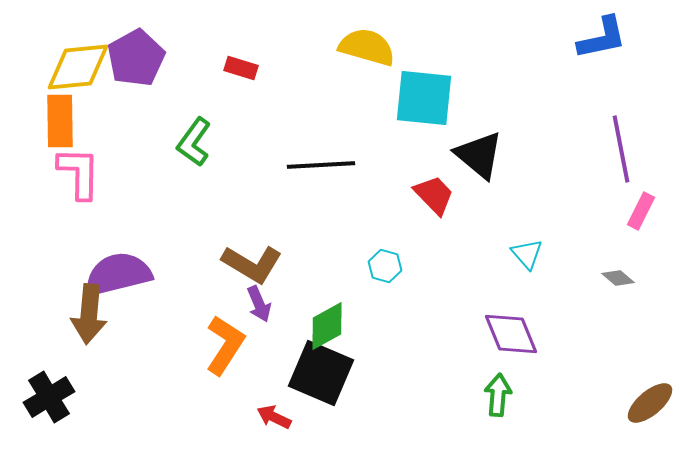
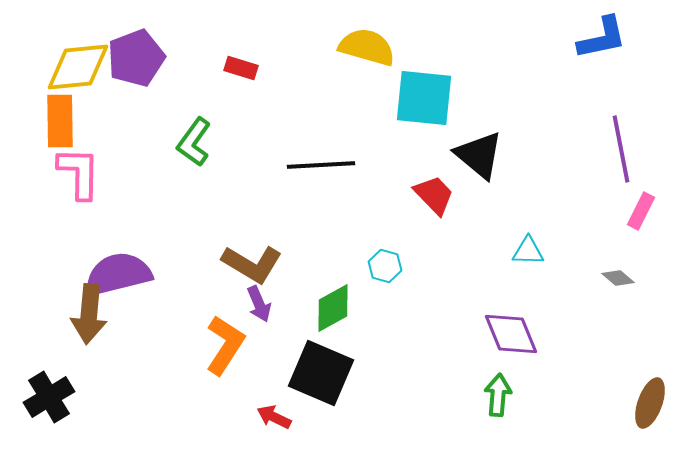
purple pentagon: rotated 8 degrees clockwise
cyan triangle: moved 1 px right, 3 px up; rotated 48 degrees counterclockwise
green diamond: moved 6 px right, 18 px up
brown ellipse: rotated 30 degrees counterclockwise
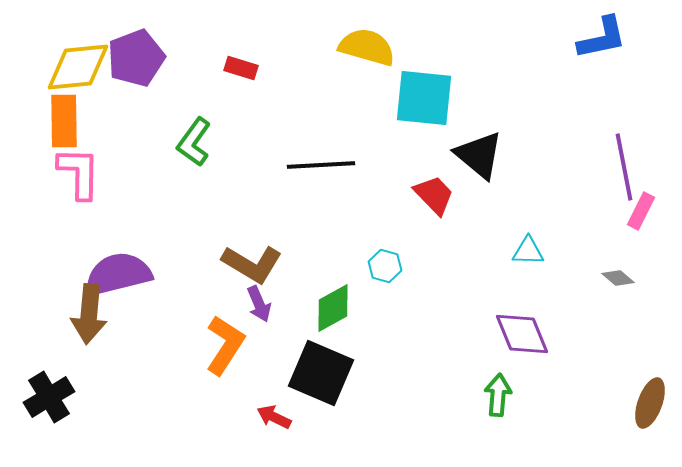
orange rectangle: moved 4 px right
purple line: moved 3 px right, 18 px down
purple diamond: moved 11 px right
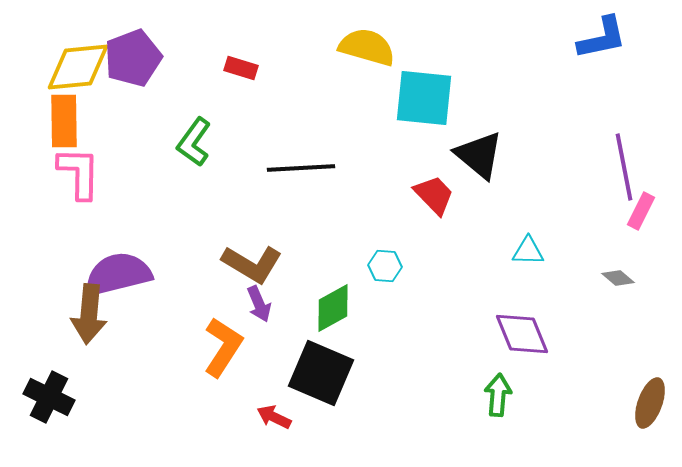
purple pentagon: moved 3 px left
black line: moved 20 px left, 3 px down
cyan hexagon: rotated 12 degrees counterclockwise
orange L-shape: moved 2 px left, 2 px down
black cross: rotated 33 degrees counterclockwise
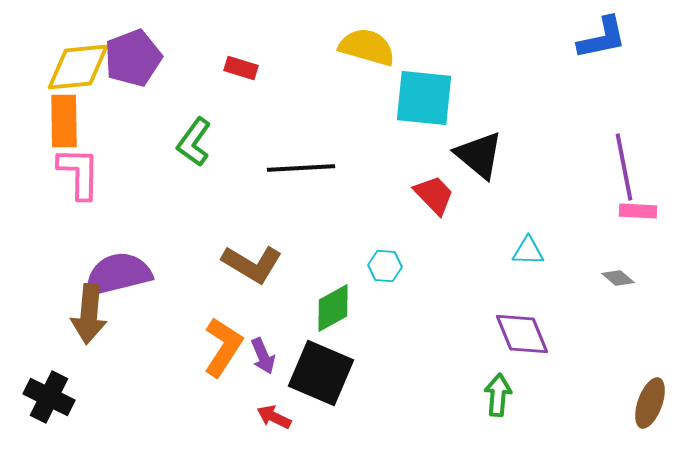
pink rectangle: moved 3 px left; rotated 66 degrees clockwise
purple arrow: moved 4 px right, 52 px down
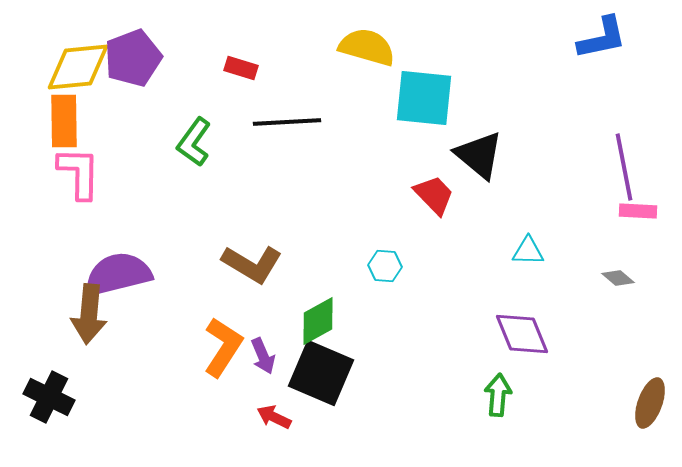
black line: moved 14 px left, 46 px up
green diamond: moved 15 px left, 13 px down
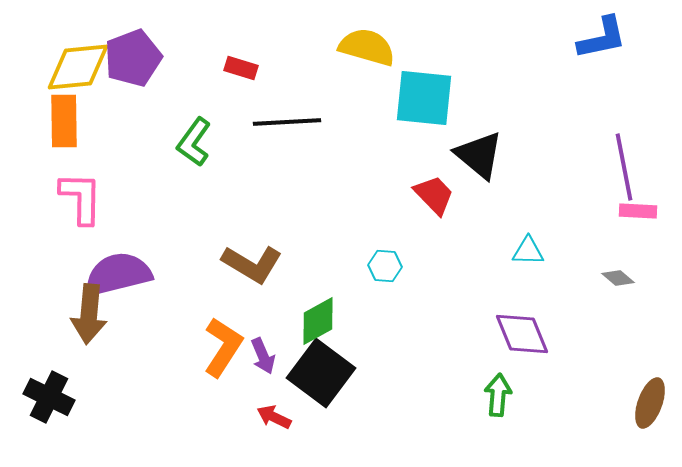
pink L-shape: moved 2 px right, 25 px down
black square: rotated 14 degrees clockwise
